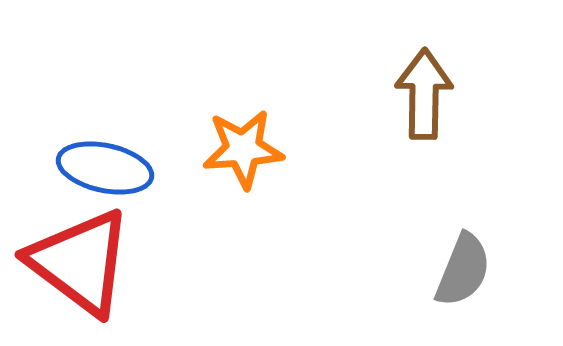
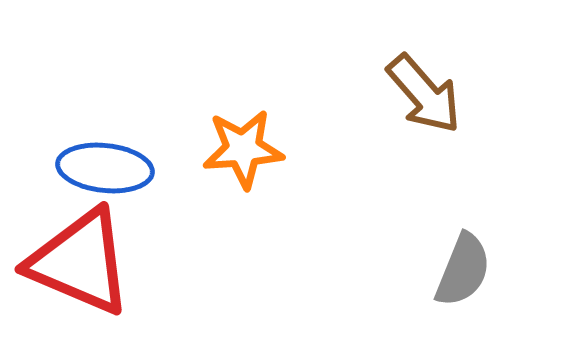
brown arrow: rotated 138 degrees clockwise
blue ellipse: rotated 6 degrees counterclockwise
red triangle: rotated 14 degrees counterclockwise
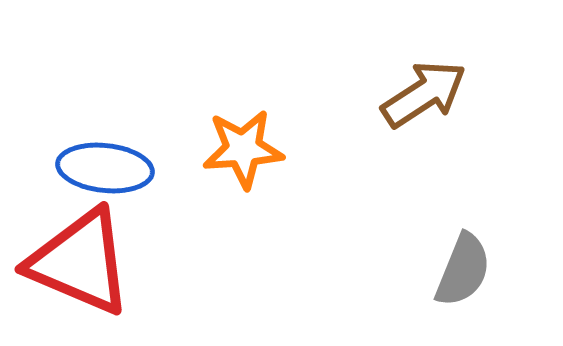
brown arrow: rotated 82 degrees counterclockwise
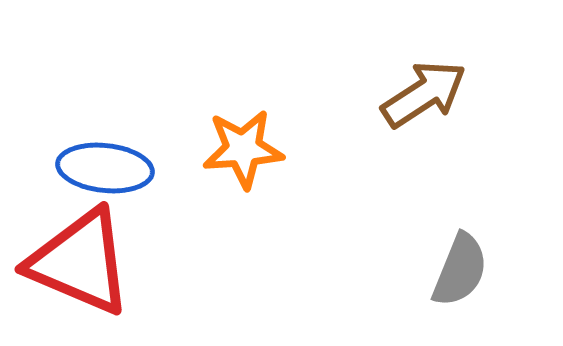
gray semicircle: moved 3 px left
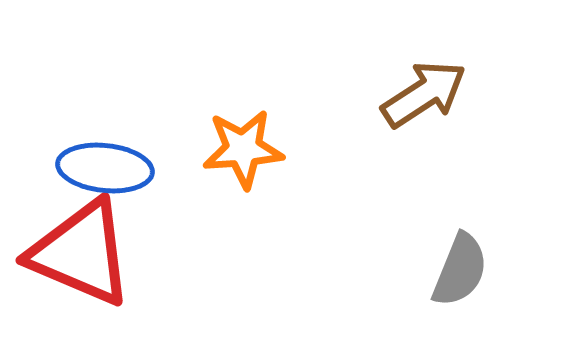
red triangle: moved 1 px right, 9 px up
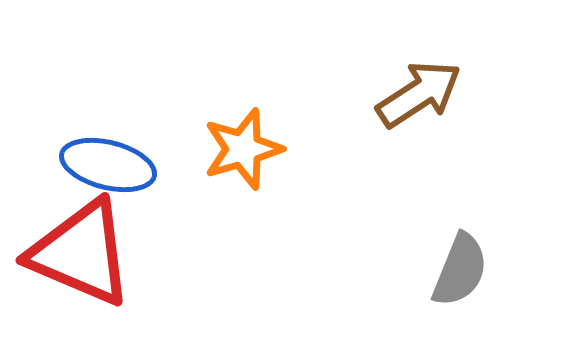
brown arrow: moved 5 px left
orange star: rotated 12 degrees counterclockwise
blue ellipse: moved 3 px right, 3 px up; rotated 8 degrees clockwise
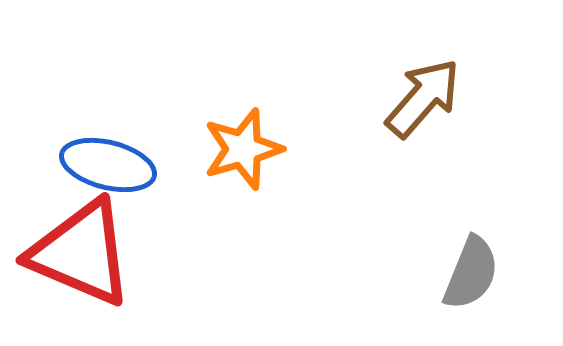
brown arrow: moved 4 px right, 4 px down; rotated 16 degrees counterclockwise
gray semicircle: moved 11 px right, 3 px down
